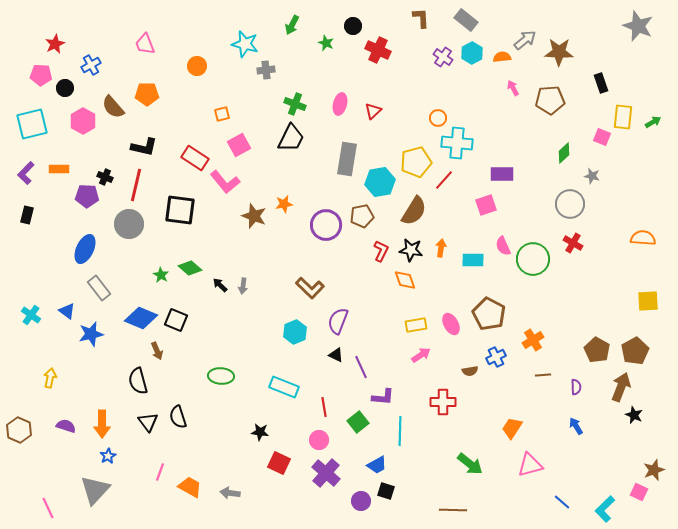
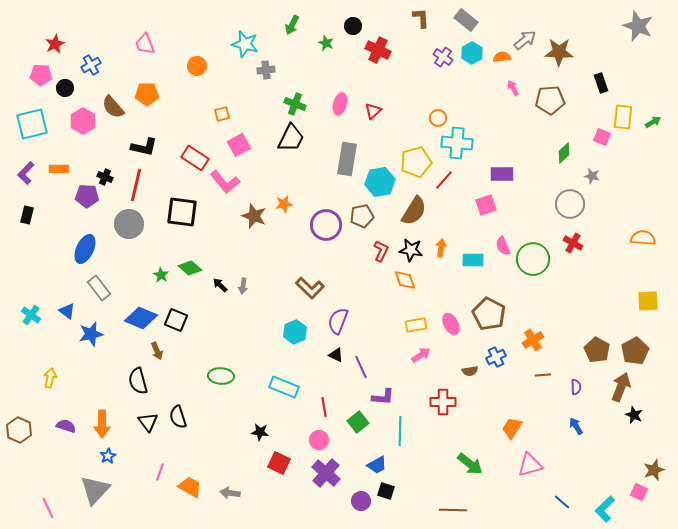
black square at (180, 210): moved 2 px right, 2 px down
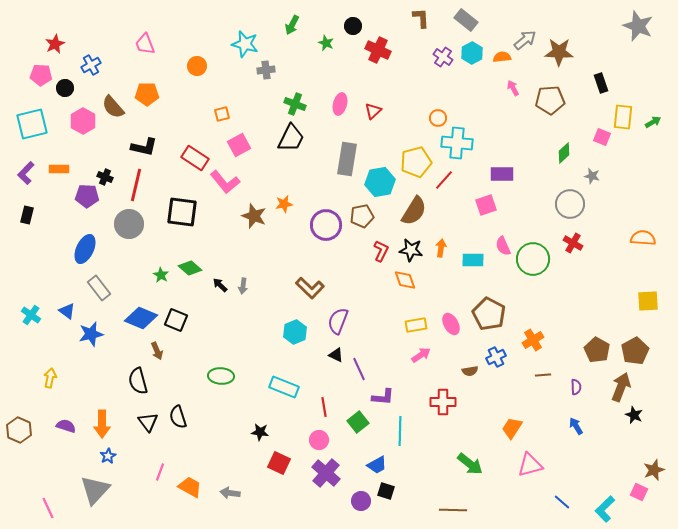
purple line at (361, 367): moved 2 px left, 2 px down
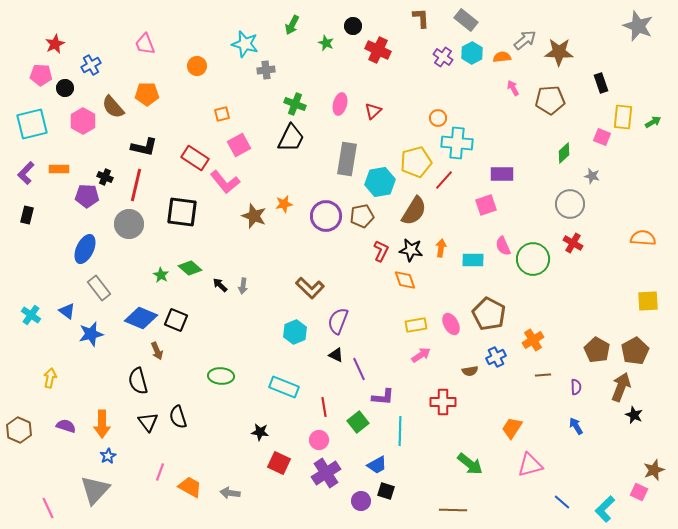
purple circle at (326, 225): moved 9 px up
purple cross at (326, 473): rotated 16 degrees clockwise
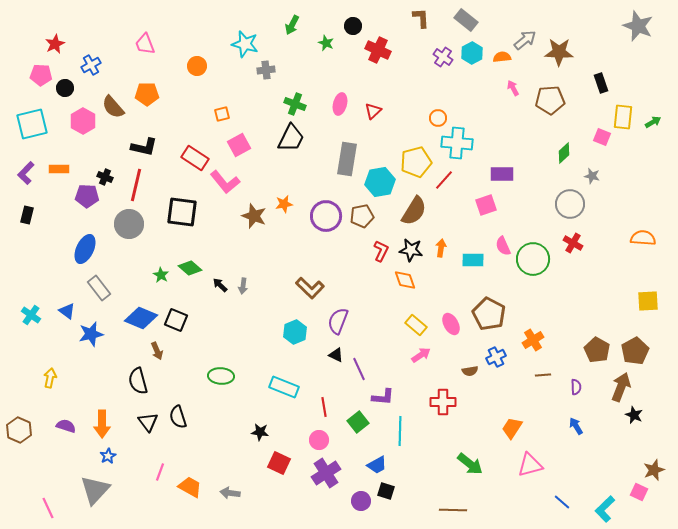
yellow rectangle at (416, 325): rotated 50 degrees clockwise
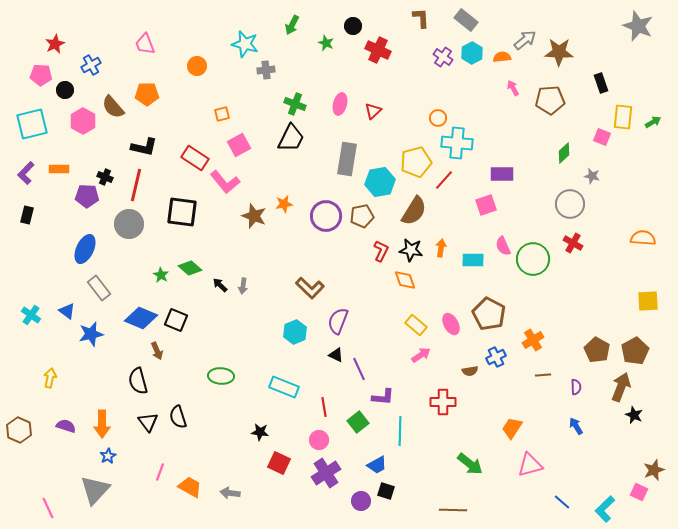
black circle at (65, 88): moved 2 px down
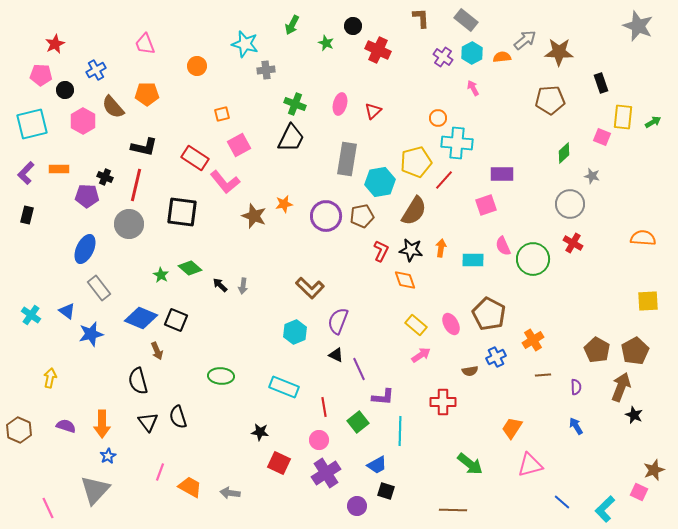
blue cross at (91, 65): moved 5 px right, 5 px down
pink arrow at (513, 88): moved 40 px left
purple circle at (361, 501): moved 4 px left, 5 px down
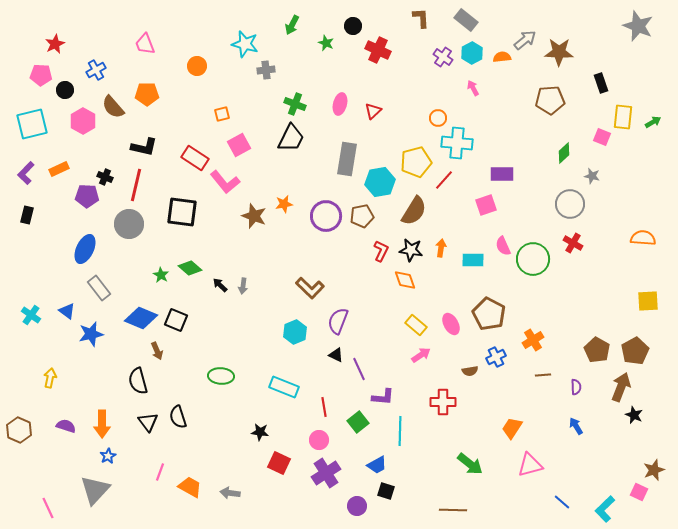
orange rectangle at (59, 169): rotated 24 degrees counterclockwise
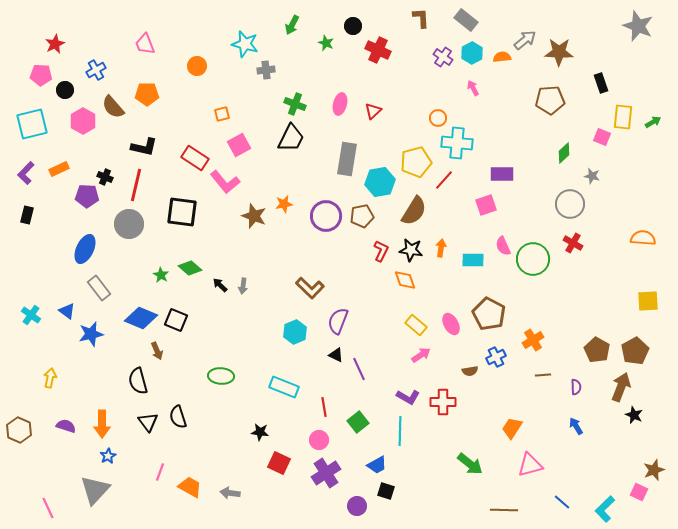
purple L-shape at (383, 397): moved 25 px right; rotated 25 degrees clockwise
brown line at (453, 510): moved 51 px right
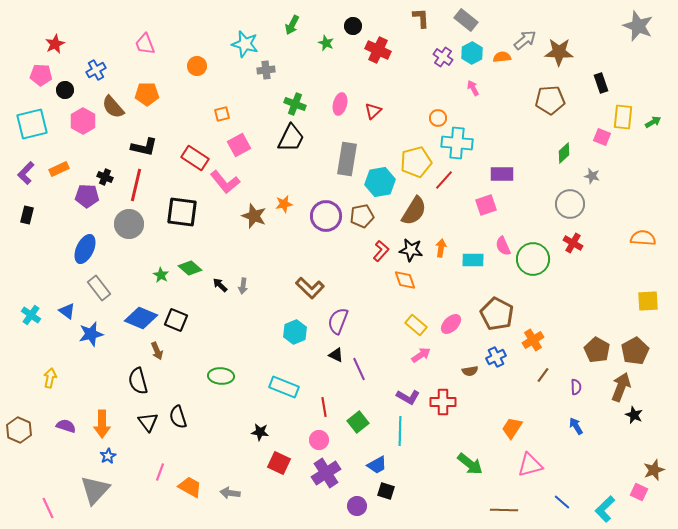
red L-shape at (381, 251): rotated 15 degrees clockwise
brown pentagon at (489, 314): moved 8 px right
pink ellipse at (451, 324): rotated 75 degrees clockwise
brown line at (543, 375): rotated 49 degrees counterclockwise
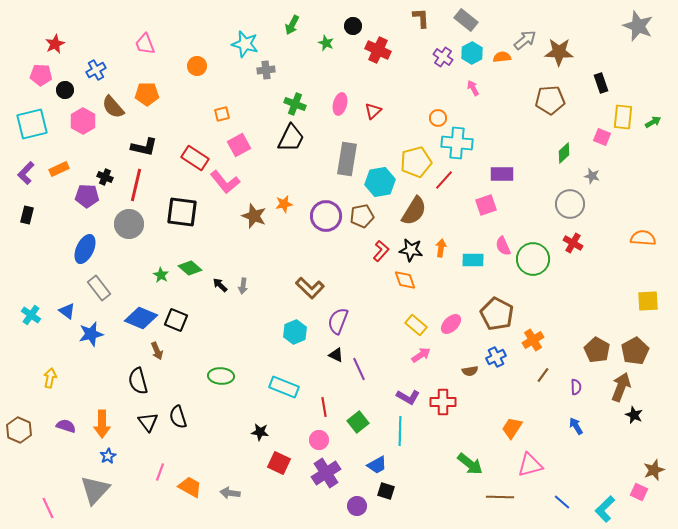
brown line at (504, 510): moved 4 px left, 13 px up
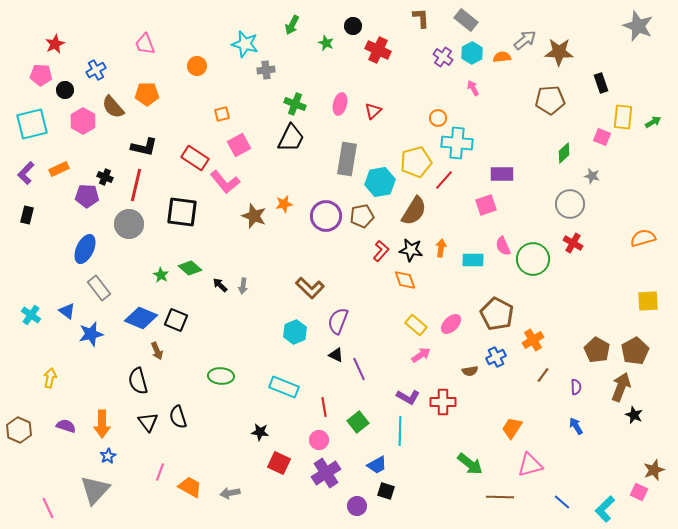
orange semicircle at (643, 238): rotated 20 degrees counterclockwise
gray arrow at (230, 493): rotated 18 degrees counterclockwise
